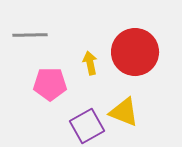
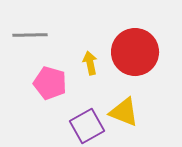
pink pentagon: moved 1 px up; rotated 16 degrees clockwise
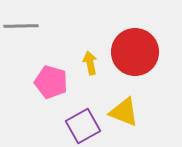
gray line: moved 9 px left, 9 px up
pink pentagon: moved 1 px right, 1 px up
purple square: moved 4 px left
